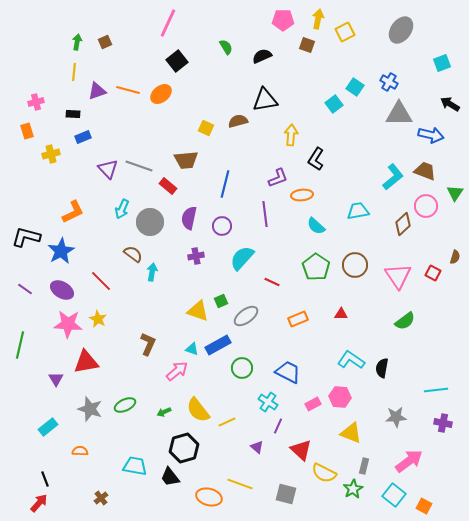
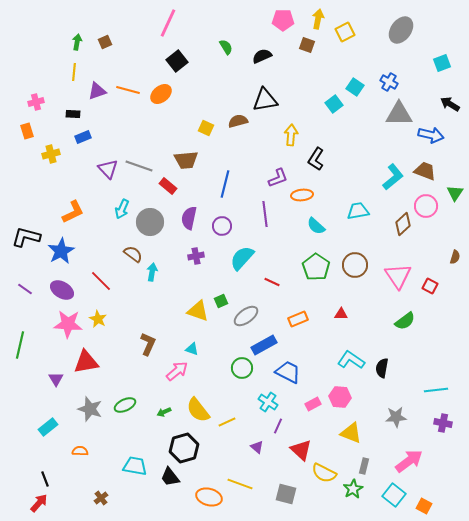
red square at (433, 273): moved 3 px left, 13 px down
blue rectangle at (218, 345): moved 46 px right
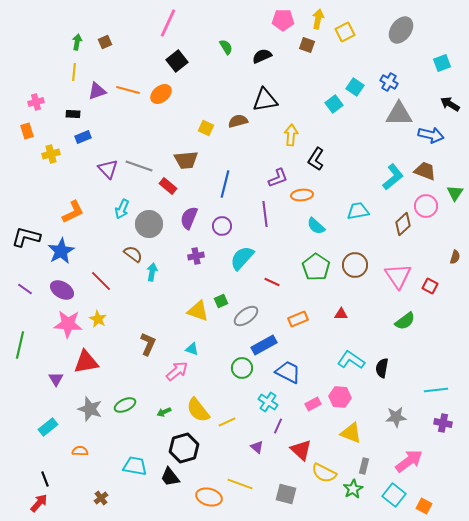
purple semicircle at (189, 218): rotated 10 degrees clockwise
gray circle at (150, 222): moved 1 px left, 2 px down
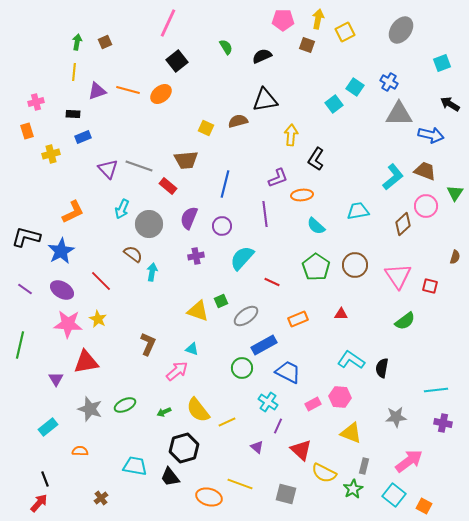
red square at (430, 286): rotated 14 degrees counterclockwise
